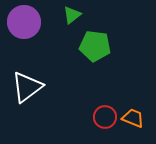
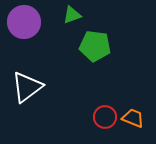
green triangle: rotated 18 degrees clockwise
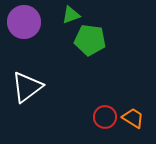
green triangle: moved 1 px left
green pentagon: moved 5 px left, 6 px up
orange trapezoid: rotated 10 degrees clockwise
